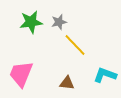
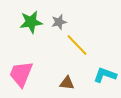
yellow line: moved 2 px right
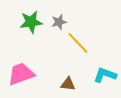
yellow line: moved 1 px right, 2 px up
pink trapezoid: rotated 48 degrees clockwise
brown triangle: moved 1 px right, 1 px down
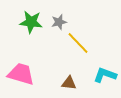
green star: rotated 15 degrees clockwise
pink trapezoid: rotated 36 degrees clockwise
brown triangle: moved 1 px right, 1 px up
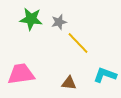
green star: moved 3 px up
pink trapezoid: rotated 24 degrees counterclockwise
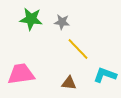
gray star: moved 3 px right; rotated 21 degrees clockwise
yellow line: moved 6 px down
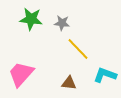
gray star: moved 1 px down
pink trapezoid: rotated 40 degrees counterclockwise
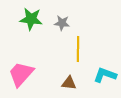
yellow line: rotated 45 degrees clockwise
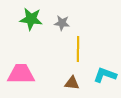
pink trapezoid: rotated 48 degrees clockwise
brown triangle: moved 3 px right
